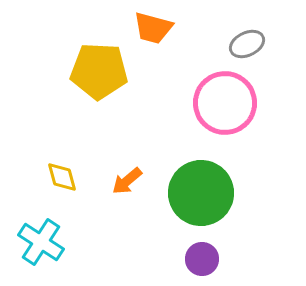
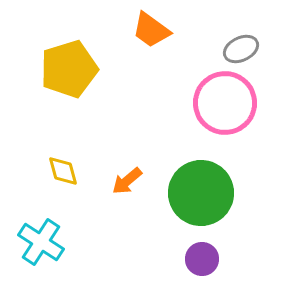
orange trapezoid: moved 2 px left, 2 px down; rotated 21 degrees clockwise
gray ellipse: moved 6 px left, 5 px down
yellow pentagon: moved 30 px left, 2 px up; rotated 20 degrees counterclockwise
yellow diamond: moved 1 px right, 6 px up
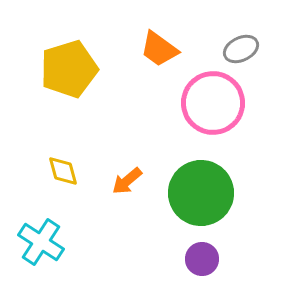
orange trapezoid: moved 8 px right, 19 px down
pink circle: moved 12 px left
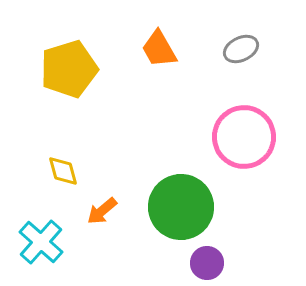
orange trapezoid: rotated 24 degrees clockwise
pink circle: moved 31 px right, 34 px down
orange arrow: moved 25 px left, 30 px down
green circle: moved 20 px left, 14 px down
cyan cross: rotated 9 degrees clockwise
purple circle: moved 5 px right, 4 px down
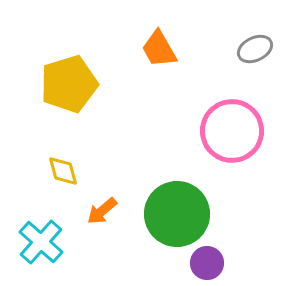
gray ellipse: moved 14 px right
yellow pentagon: moved 15 px down
pink circle: moved 12 px left, 6 px up
green circle: moved 4 px left, 7 px down
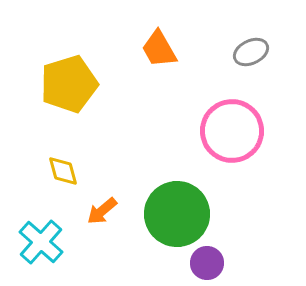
gray ellipse: moved 4 px left, 3 px down
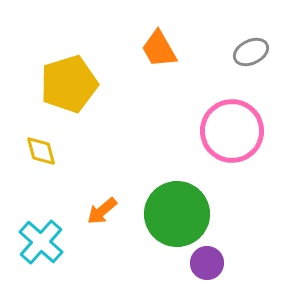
yellow diamond: moved 22 px left, 20 px up
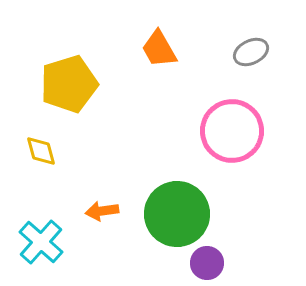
orange arrow: rotated 32 degrees clockwise
